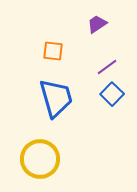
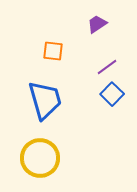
blue trapezoid: moved 11 px left, 2 px down
yellow circle: moved 1 px up
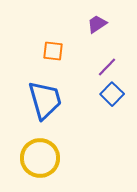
purple line: rotated 10 degrees counterclockwise
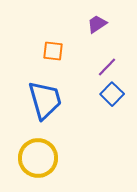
yellow circle: moved 2 px left
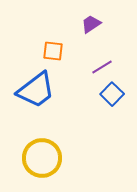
purple trapezoid: moved 6 px left
purple line: moved 5 px left; rotated 15 degrees clockwise
blue trapezoid: moved 9 px left, 10 px up; rotated 69 degrees clockwise
yellow circle: moved 4 px right
